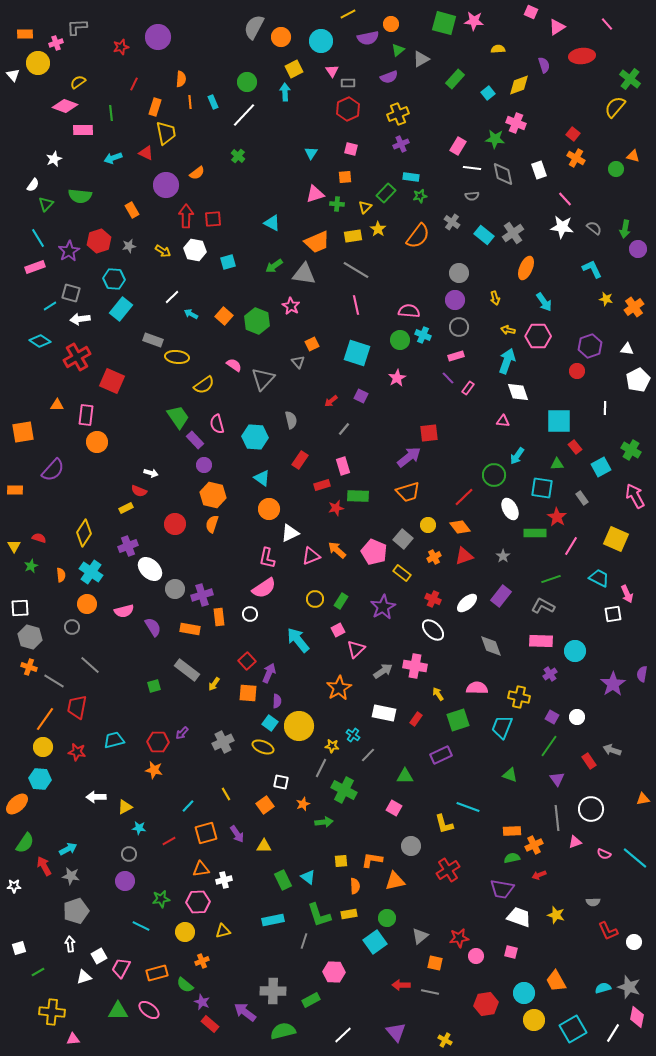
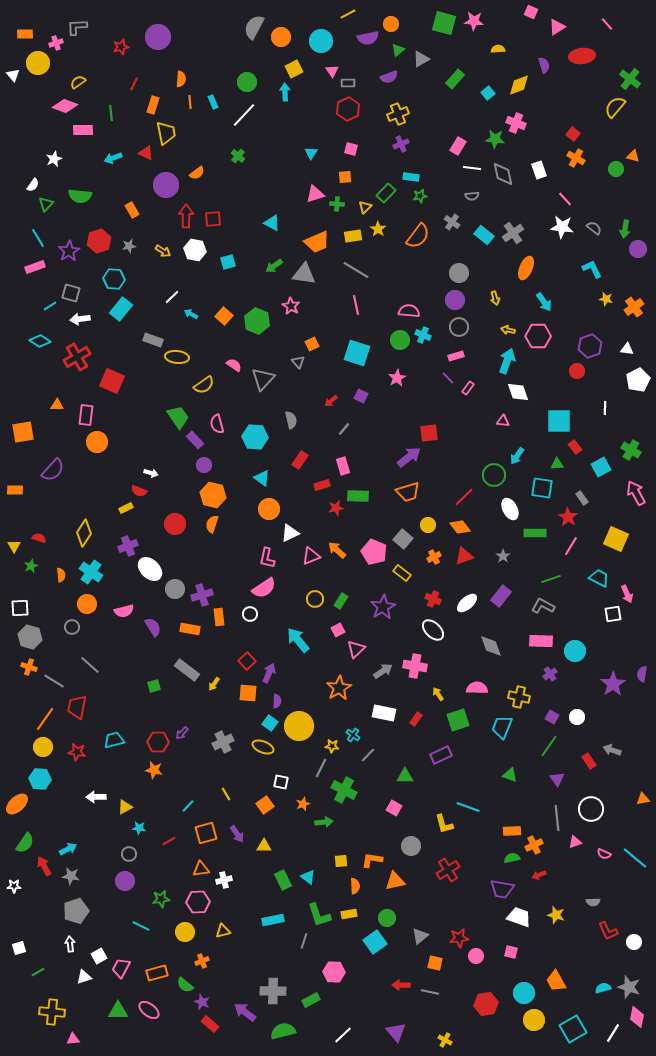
orange rectangle at (155, 107): moved 2 px left, 2 px up
pink arrow at (635, 496): moved 1 px right, 3 px up
red star at (557, 517): moved 11 px right
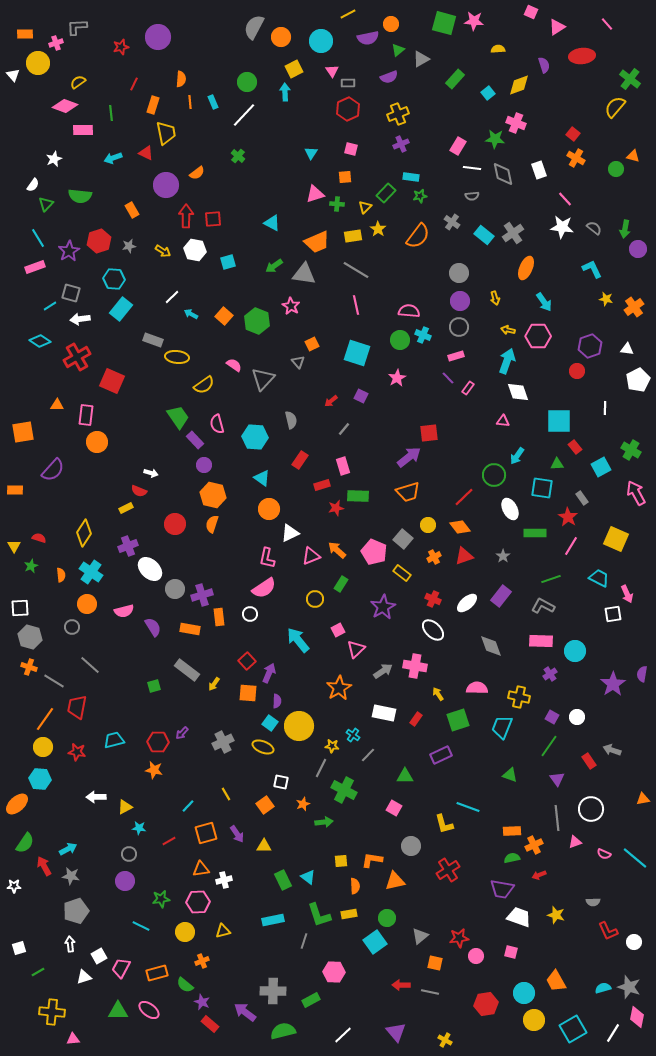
purple circle at (455, 300): moved 5 px right, 1 px down
green rectangle at (341, 601): moved 17 px up
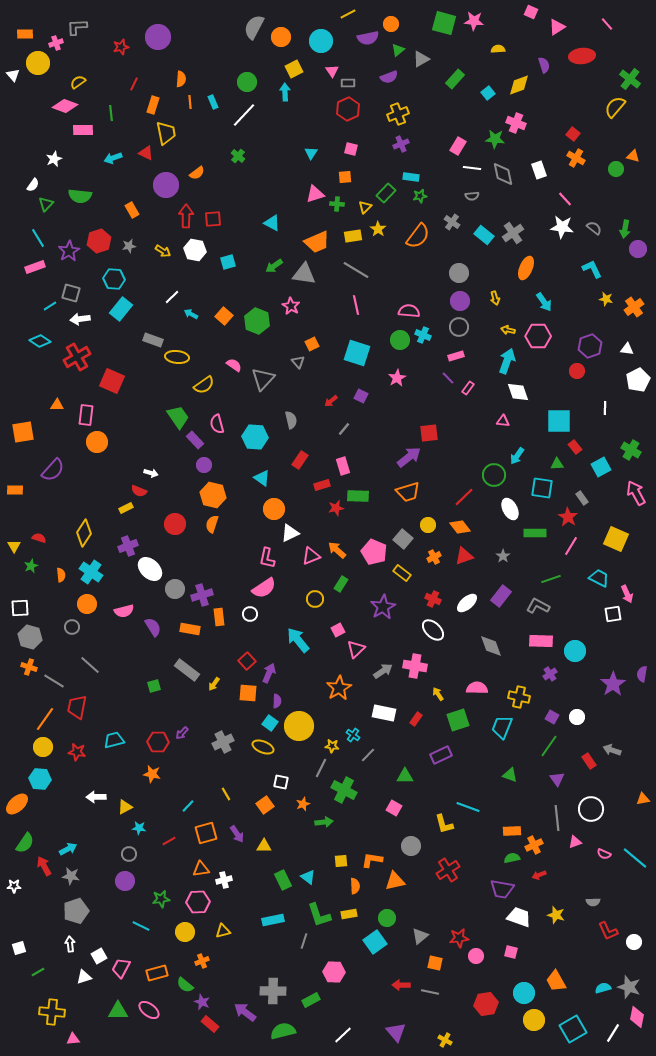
orange circle at (269, 509): moved 5 px right
gray L-shape at (543, 606): moved 5 px left
orange star at (154, 770): moved 2 px left, 4 px down
